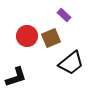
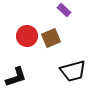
purple rectangle: moved 5 px up
black trapezoid: moved 2 px right, 8 px down; rotated 24 degrees clockwise
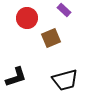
red circle: moved 18 px up
black trapezoid: moved 8 px left, 9 px down
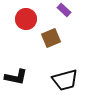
red circle: moved 1 px left, 1 px down
black L-shape: rotated 30 degrees clockwise
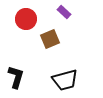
purple rectangle: moved 2 px down
brown square: moved 1 px left, 1 px down
black L-shape: rotated 85 degrees counterclockwise
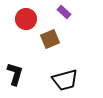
black L-shape: moved 1 px left, 3 px up
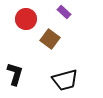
brown square: rotated 30 degrees counterclockwise
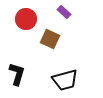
brown square: rotated 12 degrees counterclockwise
black L-shape: moved 2 px right
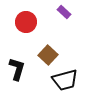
red circle: moved 3 px down
brown square: moved 2 px left, 16 px down; rotated 18 degrees clockwise
black L-shape: moved 5 px up
